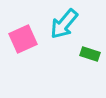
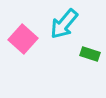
pink square: rotated 24 degrees counterclockwise
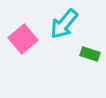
pink square: rotated 8 degrees clockwise
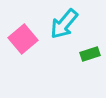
green rectangle: rotated 36 degrees counterclockwise
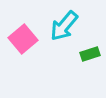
cyan arrow: moved 2 px down
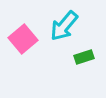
green rectangle: moved 6 px left, 3 px down
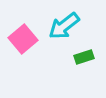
cyan arrow: rotated 12 degrees clockwise
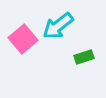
cyan arrow: moved 6 px left
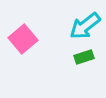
cyan arrow: moved 27 px right
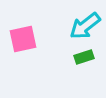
pink square: rotated 28 degrees clockwise
